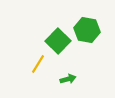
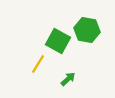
green square: rotated 15 degrees counterclockwise
green arrow: rotated 28 degrees counterclockwise
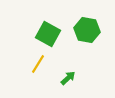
green square: moved 10 px left, 7 px up
green arrow: moved 1 px up
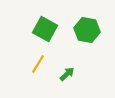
green square: moved 3 px left, 5 px up
green arrow: moved 1 px left, 4 px up
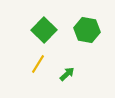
green square: moved 1 px left, 1 px down; rotated 15 degrees clockwise
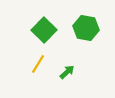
green hexagon: moved 1 px left, 2 px up
green arrow: moved 2 px up
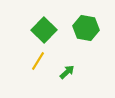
yellow line: moved 3 px up
